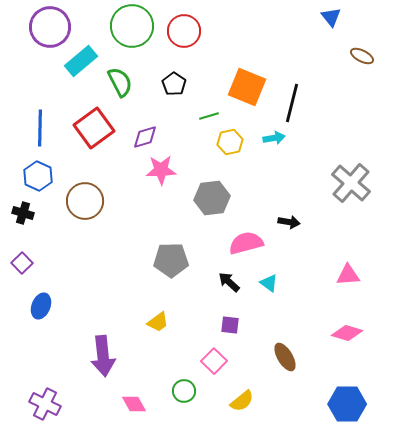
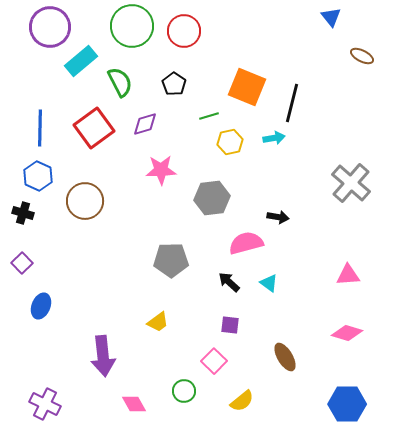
purple diamond at (145, 137): moved 13 px up
black arrow at (289, 222): moved 11 px left, 5 px up
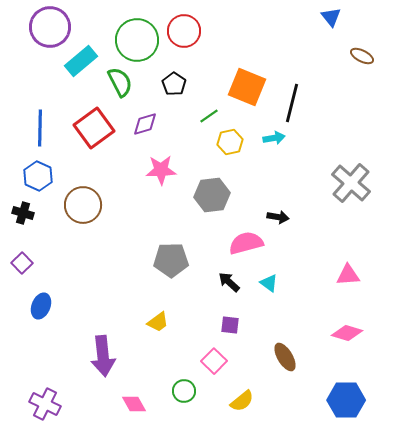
green circle at (132, 26): moved 5 px right, 14 px down
green line at (209, 116): rotated 18 degrees counterclockwise
gray hexagon at (212, 198): moved 3 px up
brown circle at (85, 201): moved 2 px left, 4 px down
blue hexagon at (347, 404): moved 1 px left, 4 px up
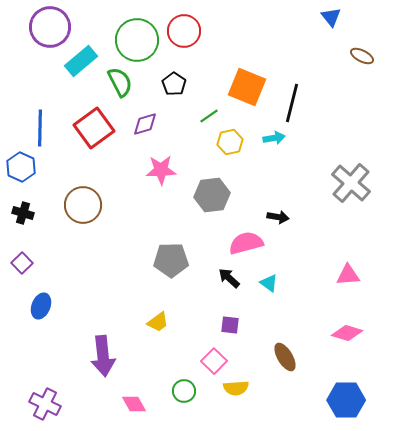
blue hexagon at (38, 176): moved 17 px left, 9 px up
black arrow at (229, 282): moved 4 px up
yellow semicircle at (242, 401): moved 6 px left, 13 px up; rotated 35 degrees clockwise
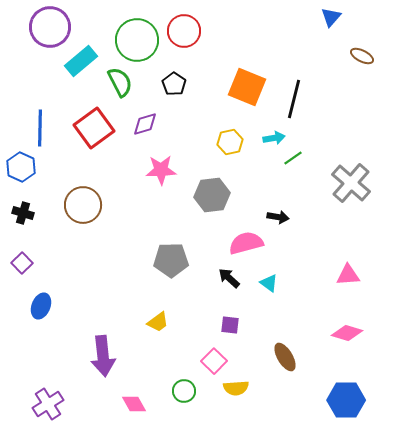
blue triangle at (331, 17): rotated 20 degrees clockwise
black line at (292, 103): moved 2 px right, 4 px up
green line at (209, 116): moved 84 px right, 42 px down
purple cross at (45, 404): moved 3 px right; rotated 32 degrees clockwise
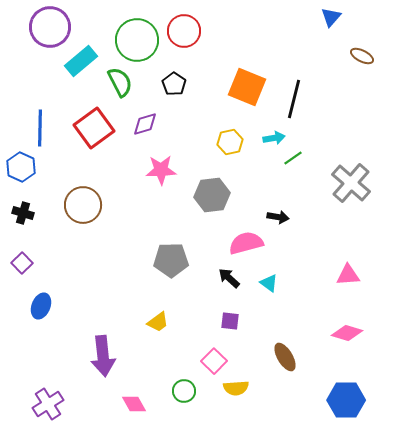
purple square at (230, 325): moved 4 px up
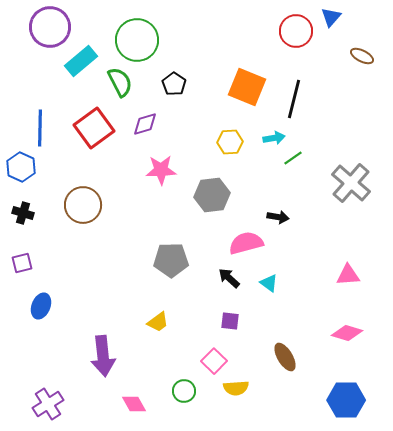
red circle at (184, 31): moved 112 px right
yellow hexagon at (230, 142): rotated 10 degrees clockwise
purple square at (22, 263): rotated 30 degrees clockwise
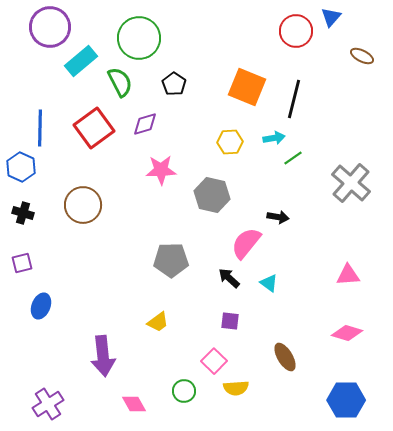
green circle at (137, 40): moved 2 px right, 2 px up
gray hexagon at (212, 195): rotated 20 degrees clockwise
pink semicircle at (246, 243): rotated 36 degrees counterclockwise
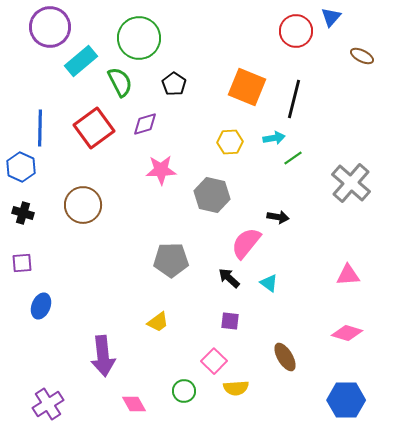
purple square at (22, 263): rotated 10 degrees clockwise
